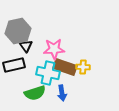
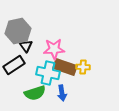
black rectangle: rotated 20 degrees counterclockwise
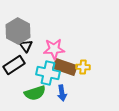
gray hexagon: rotated 20 degrees counterclockwise
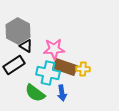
black triangle: rotated 24 degrees counterclockwise
yellow cross: moved 2 px down
green semicircle: rotated 55 degrees clockwise
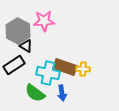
pink star: moved 10 px left, 28 px up
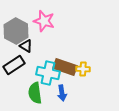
pink star: rotated 20 degrees clockwise
gray hexagon: moved 2 px left
green semicircle: rotated 45 degrees clockwise
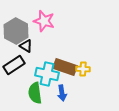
cyan cross: moved 1 px left, 1 px down
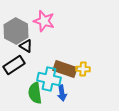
brown rectangle: moved 2 px down
cyan cross: moved 2 px right, 5 px down
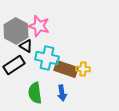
pink star: moved 5 px left, 5 px down
brown rectangle: moved 1 px right
cyan cross: moved 2 px left, 21 px up
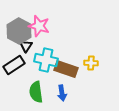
gray hexagon: moved 3 px right
black triangle: rotated 32 degrees clockwise
cyan cross: moved 1 px left, 2 px down
yellow cross: moved 8 px right, 6 px up
green semicircle: moved 1 px right, 1 px up
